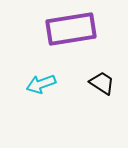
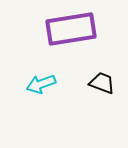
black trapezoid: rotated 12 degrees counterclockwise
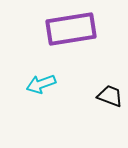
black trapezoid: moved 8 px right, 13 px down
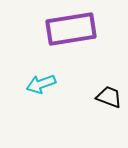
black trapezoid: moved 1 px left, 1 px down
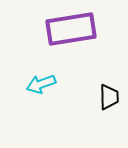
black trapezoid: rotated 68 degrees clockwise
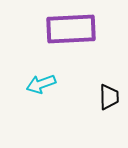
purple rectangle: rotated 6 degrees clockwise
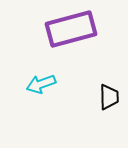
purple rectangle: rotated 12 degrees counterclockwise
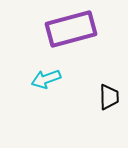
cyan arrow: moved 5 px right, 5 px up
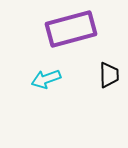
black trapezoid: moved 22 px up
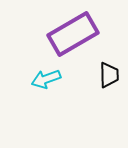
purple rectangle: moved 2 px right, 5 px down; rotated 15 degrees counterclockwise
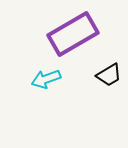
black trapezoid: rotated 60 degrees clockwise
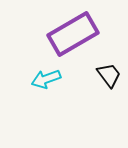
black trapezoid: rotated 96 degrees counterclockwise
